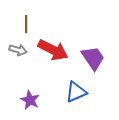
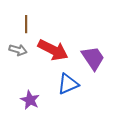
blue triangle: moved 8 px left, 8 px up
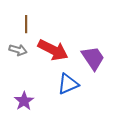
purple star: moved 6 px left, 1 px down; rotated 12 degrees clockwise
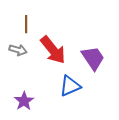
red arrow: rotated 24 degrees clockwise
blue triangle: moved 2 px right, 2 px down
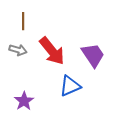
brown line: moved 3 px left, 3 px up
red arrow: moved 1 px left, 1 px down
purple trapezoid: moved 3 px up
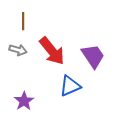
purple trapezoid: moved 1 px down
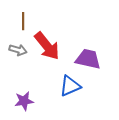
red arrow: moved 5 px left, 5 px up
purple trapezoid: moved 5 px left, 3 px down; rotated 44 degrees counterclockwise
purple star: rotated 24 degrees clockwise
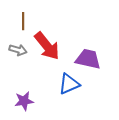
blue triangle: moved 1 px left, 2 px up
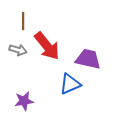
blue triangle: moved 1 px right
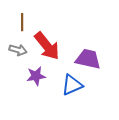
brown line: moved 1 px left, 1 px down
blue triangle: moved 2 px right, 1 px down
purple star: moved 12 px right, 25 px up
